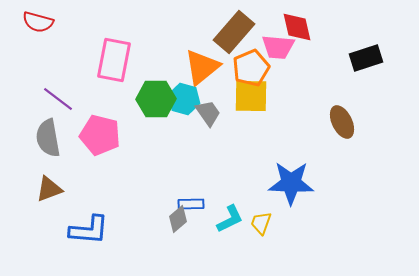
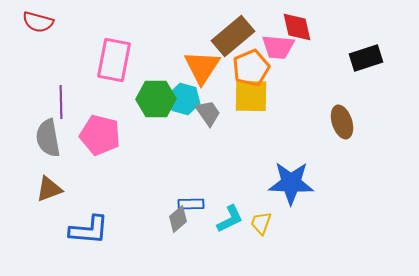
brown rectangle: moved 1 px left, 4 px down; rotated 9 degrees clockwise
orange triangle: rotated 18 degrees counterclockwise
purple line: moved 3 px right, 3 px down; rotated 52 degrees clockwise
brown ellipse: rotated 8 degrees clockwise
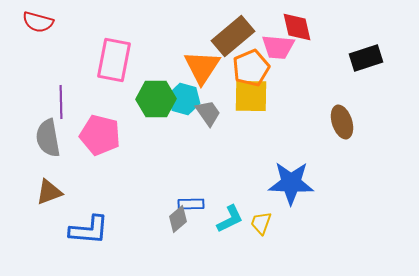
brown triangle: moved 3 px down
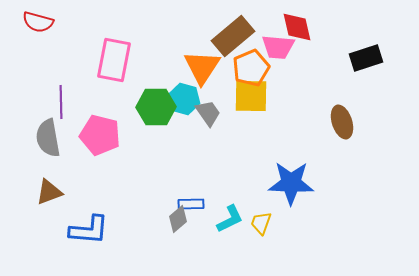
green hexagon: moved 8 px down
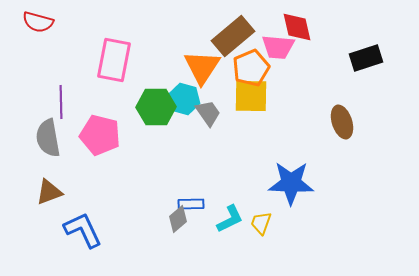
blue L-shape: moved 6 px left; rotated 120 degrees counterclockwise
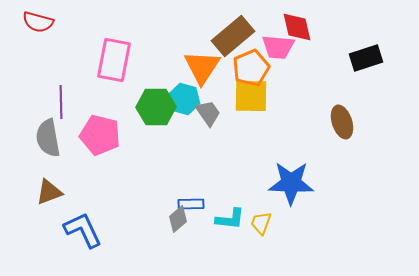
cyan L-shape: rotated 32 degrees clockwise
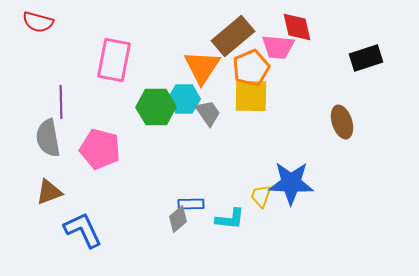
cyan hexagon: rotated 16 degrees counterclockwise
pink pentagon: moved 14 px down
yellow trapezoid: moved 27 px up
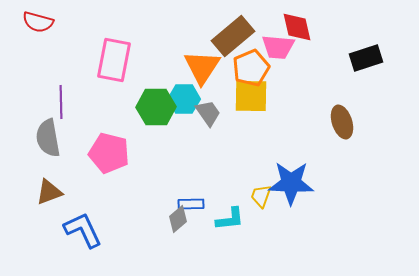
pink pentagon: moved 9 px right, 4 px down
cyan L-shape: rotated 12 degrees counterclockwise
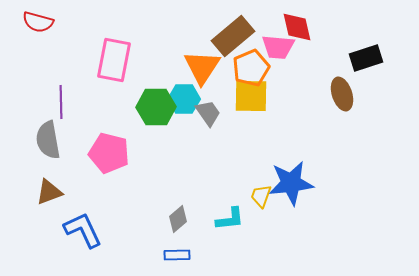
brown ellipse: moved 28 px up
gray semicircle: moved 2 px down
blue star: rotated 9 degrees counterclockwise
blue rectangle: moved 14 px left, 51 px down
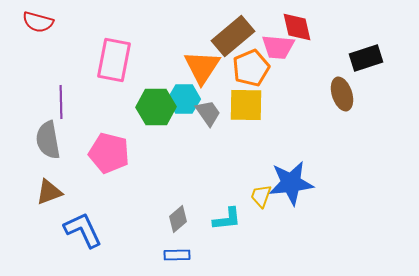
yellow square: moved 5 px left, 9 px down
cyan L-shape: moved 3 px left
